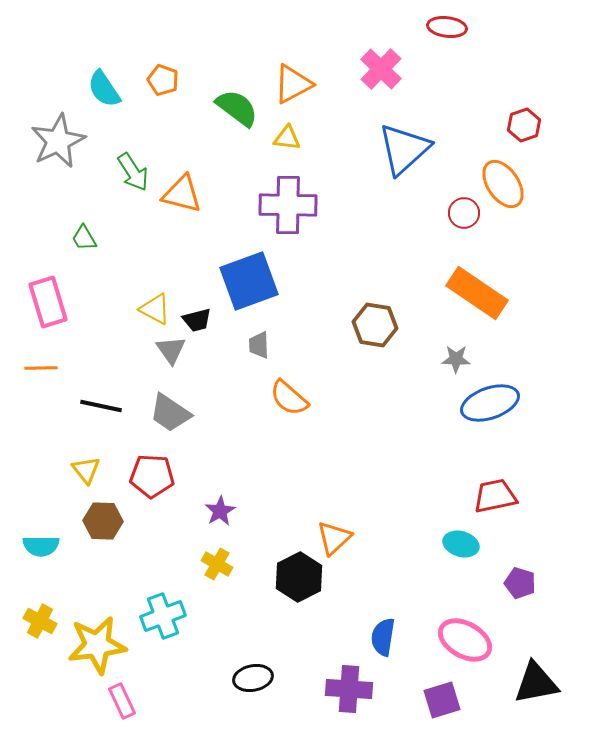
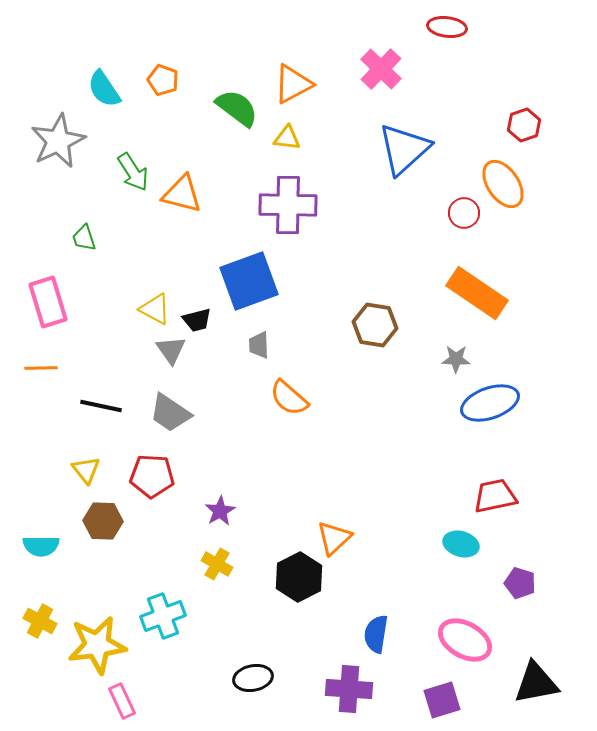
green trapezoid at (84, 238): rotated 12 degrees clockwise
blue semicircle at (383, 637): moved 7 px left, 3 px up
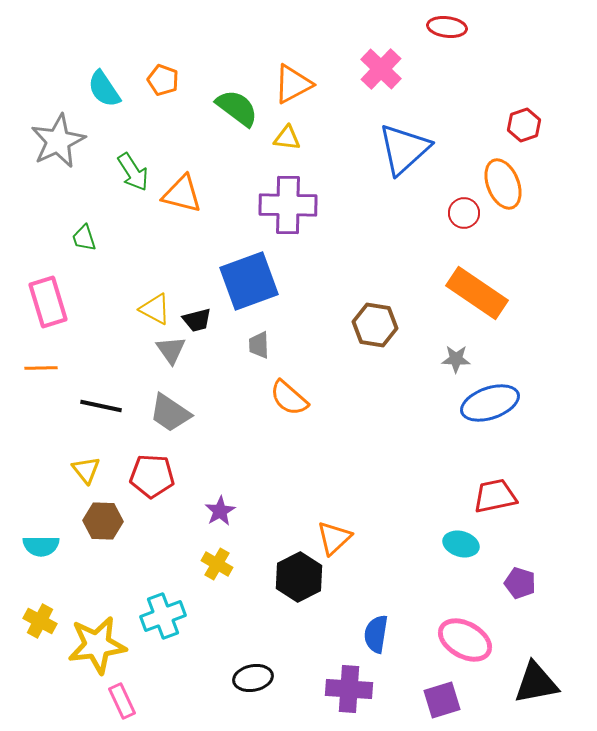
orange ellipse at (503, 184): rotated 12 degrees clockwise
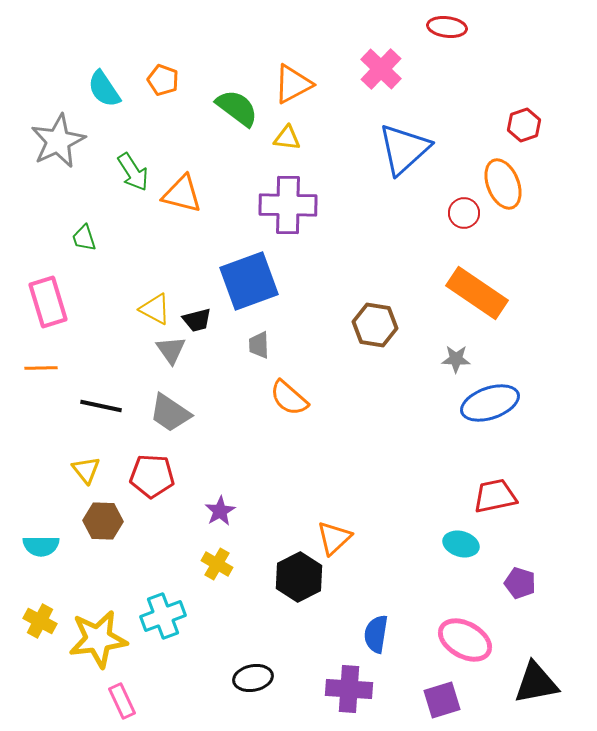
yellow star at (97, 645): moved 1 px right, 6 px up
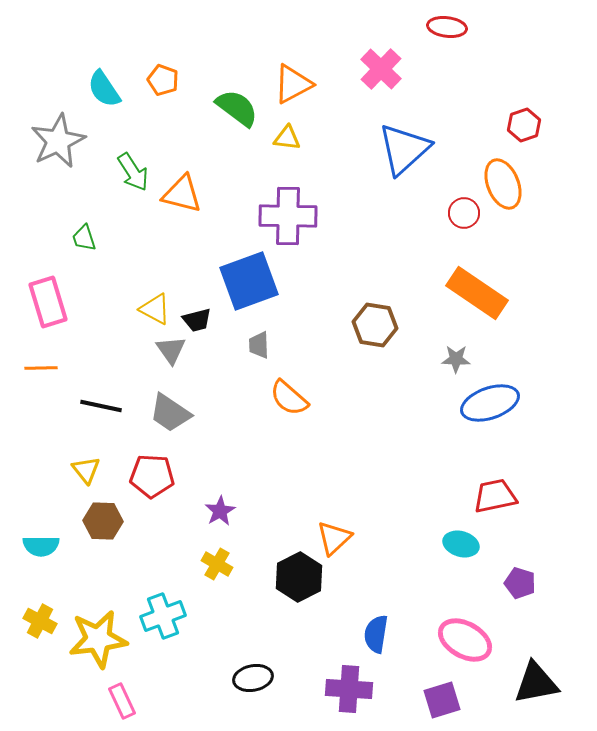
purple cross at (288, 205): moved 11 px down
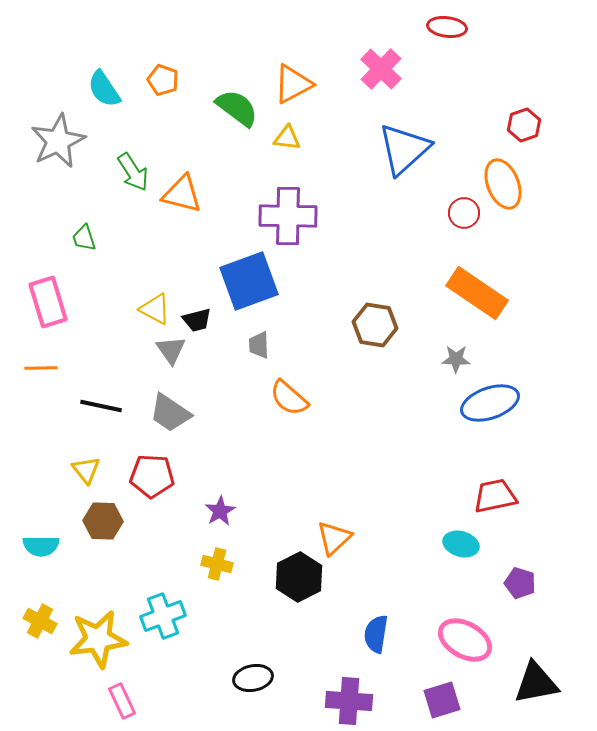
yellow cross at (217, 564): rotated 16 degrees counterclockwise
purple cross at (349, 689): moved 12 px down
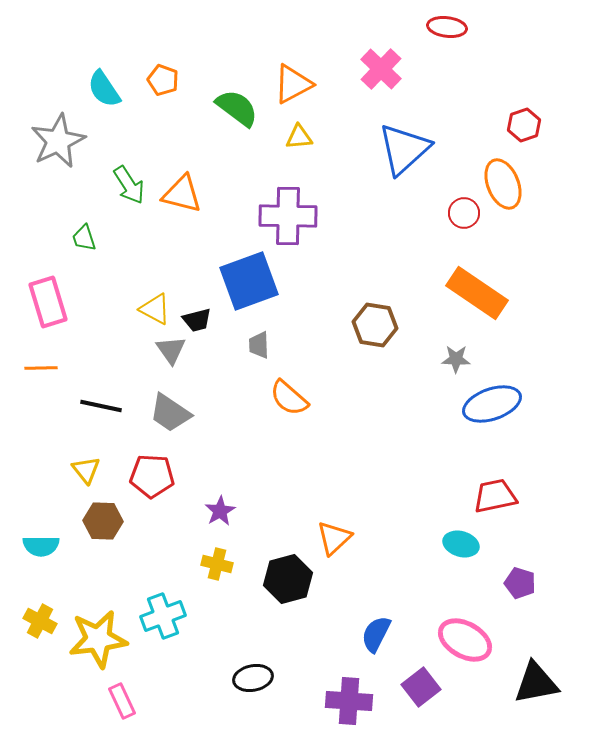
yellow triangle at (287, 138): moved 12 px right, 1 px up; rotated 12 degrees counterclockwise
green arrow at (133, 172): moved 4 px left, 13 px down
blue ellipse at (490, 403): moved 2 px right, 1 px down
black hexagon at (299, 577): moved 11 px left, 2 px down; rotated 12 degrees clockwise
blue semicircle at (376, 634): rotated 18 degrees clockwise
purple square at (442, 700): moved 21 px left, 13 px up; rotated 21 degrees counterclockwise
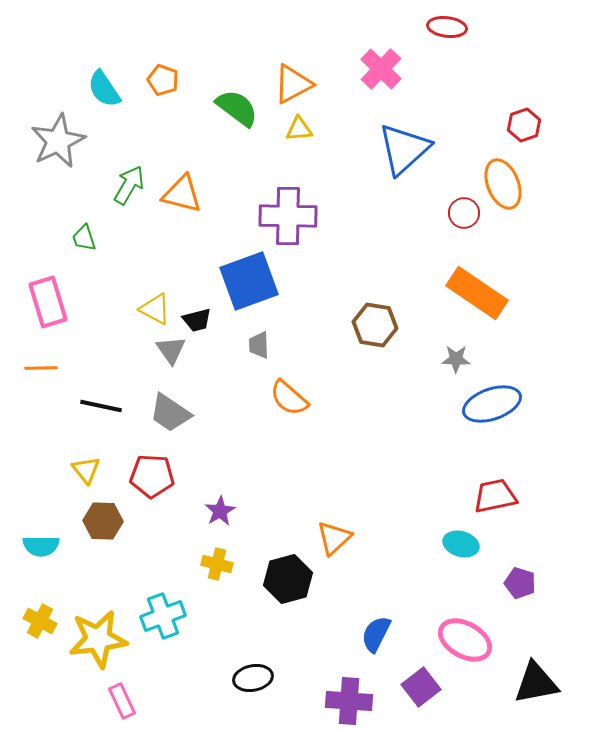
yellow triangle at (299, 137): moved 8 px up
green arrow at (129, 185): rotated 117 degrees counterclockwise
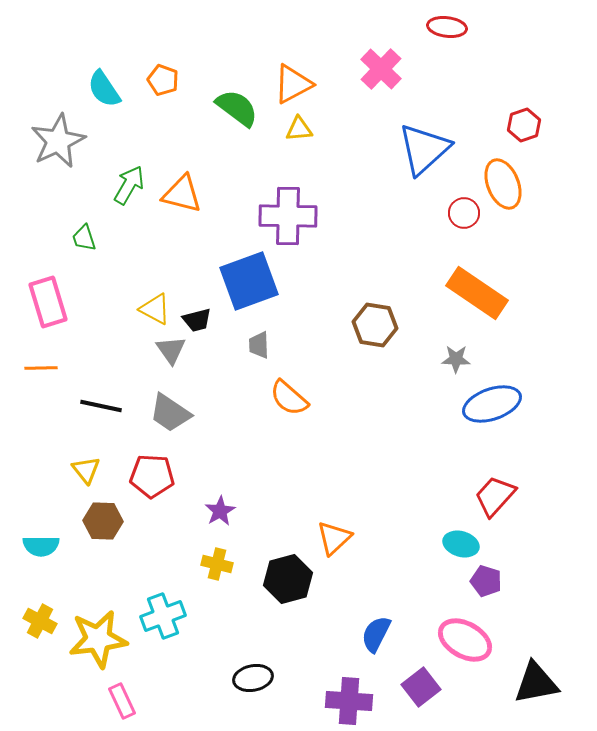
blue triangle at (404, 149): moved 20 px right
red trapezoid at (495, 496): rotated 36 degrees counterclockwise
purple pentagon at (520, 583): moved 34 px left, 2 px up
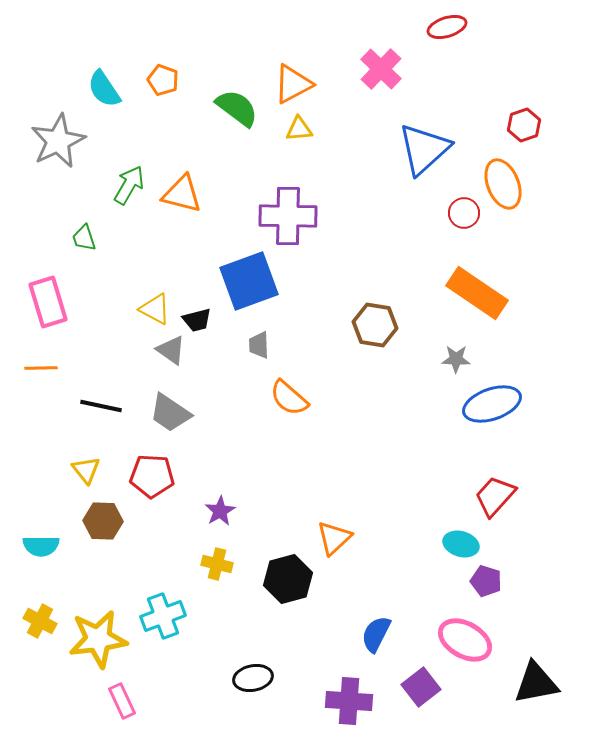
red ellipse at (447, 27): rotated 24 degrees counterclockwise
gray triangle at (171, 350): rotated 20 degrees counterclockwise
